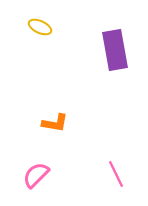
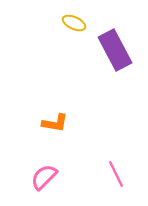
yellow ellipse: moved 34 px right, 4 px up
purple rectangle: rotated 18 degrees counterclockwise
pink semicircle: moved 8 px right, 2 px down
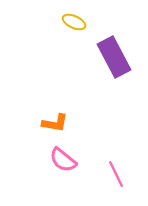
yellow ellipse: moved 1 px up
purple rectangle: moved 1 px left, 7 px down
pink semicircle: moved 19 px right, 17 px up; rotated 96 degrees counterclockwise
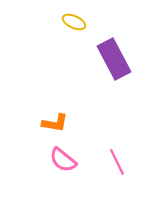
purple rectangle: moved 2 px down
pink line: moved 1 px right, 12 px up
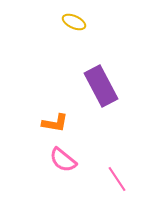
purple rectangle: moved 13 px left, 27 px down
pink line: moved 17 px down; rotated 8 degrees counterclockwise
